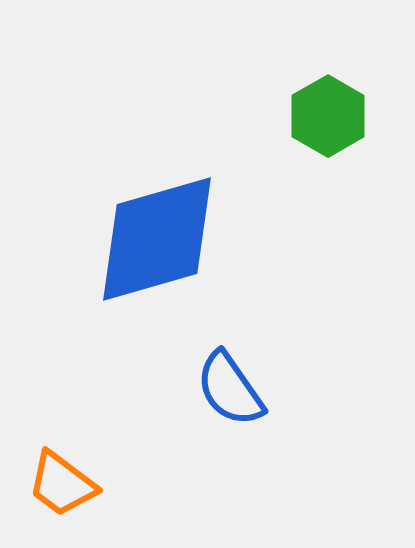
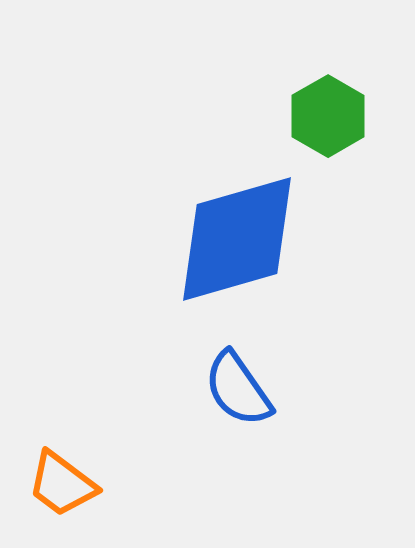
blue diamond: moved 80 px right
blue semicircle: moved 8 px right
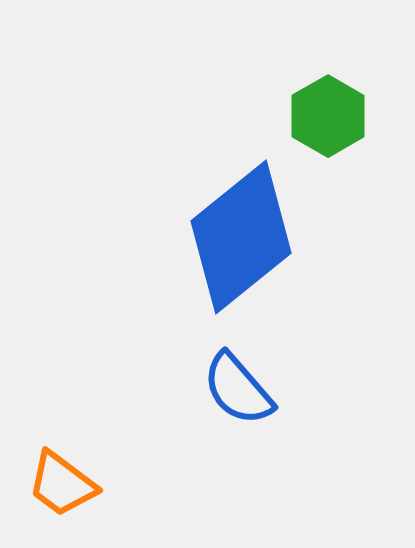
blue diamond: moved 4 px right, 2 px up; rotated 23 degrees counterclockwise
blue semicircle: rotated 6 degrees counterclockwise
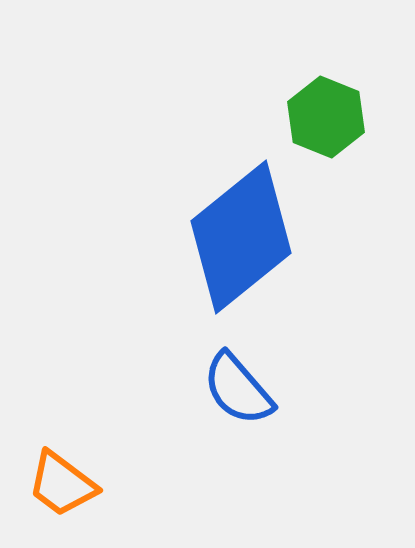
green hexagon: moved 2 px left, 1 px down; rotated 8 degrees counterclockwise
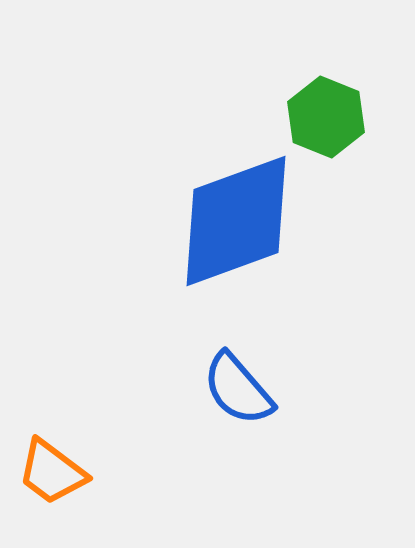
blue diamond: moved 5 px left, 16 px up; rotated 19 degrees clockwise
orange trapezoid: moved 10 px left, 12 px up
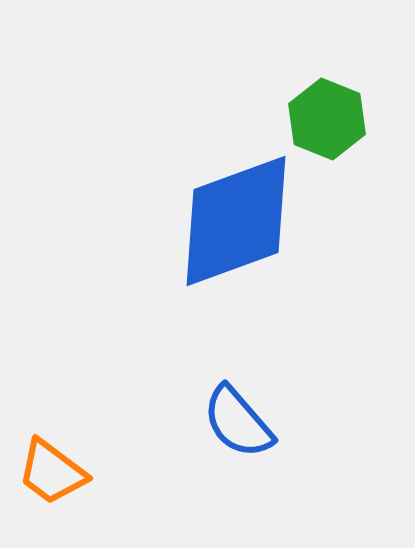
green hexagon: moved 1 px right, 2 px down
blue semicircle: moved 33 px down
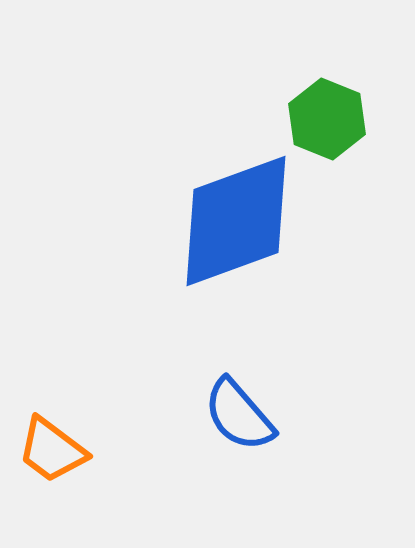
blue semicircle: moved 1 px right, 7 px up
orange trapezoid: moved 22 px up
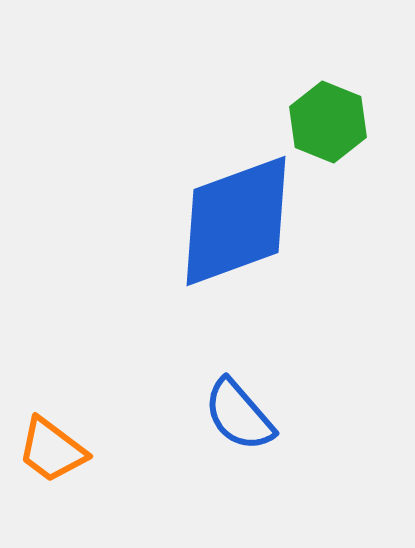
green hexagon: moved 1 px right, 3 px down
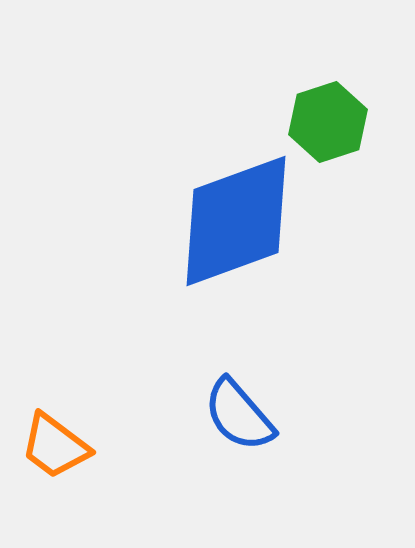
green hexagon: rotated 20 degrees clockwise
orange trapezoid: moved 3 px right, 4 px up
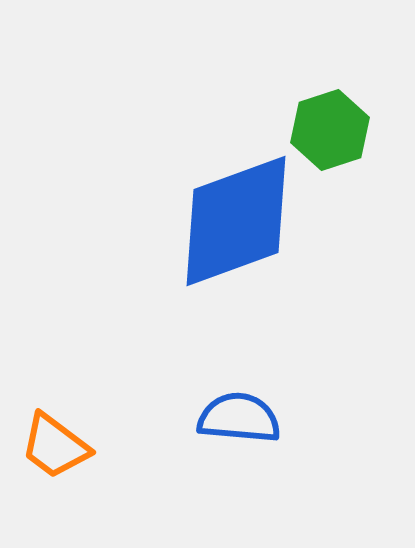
green hexagon: moved 2 px right, 8 px down
blue semicircle: moved 3 px down; rotated 136 degrees clockwise
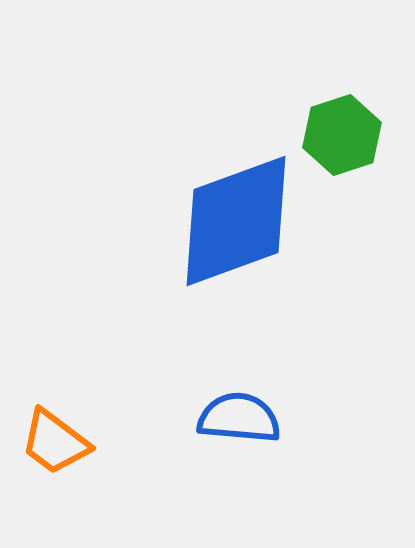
green hexagon: moved 12 px right, 5 px down
orange trapezoid: moved 4 px up
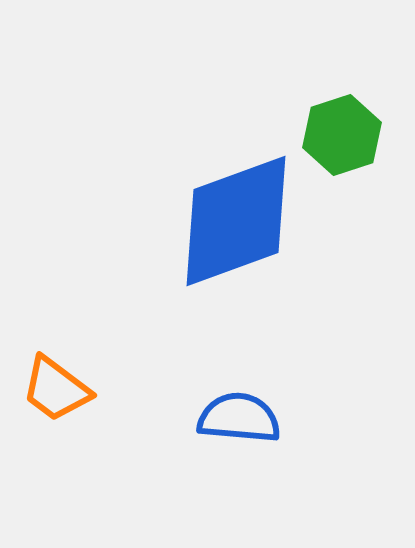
orange trapezoid: moved 1 px right, 53 px up
